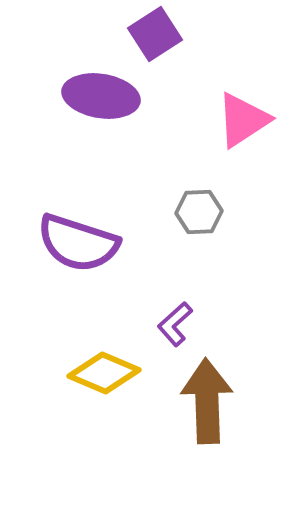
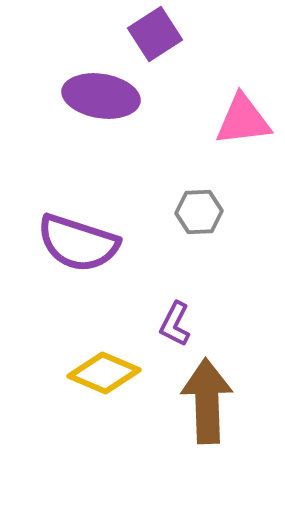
pink triangle: rotated 26 degrees clockwise
purple L-shape: rotated 21 degrees counterclockwise
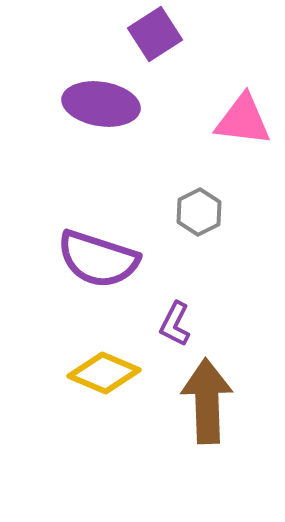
purple ellipse: moved 8 px down
pink triangle: rotated 14 degrees clockwise
gray hexagon: rotated 24 degrees counterclockwise
purple semicircle: moved 20 px right, 16 px down
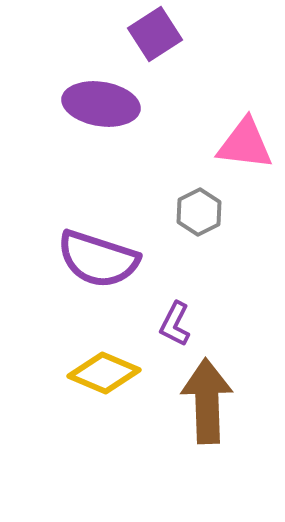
pink triangle: moved 2 px right, 24 px down
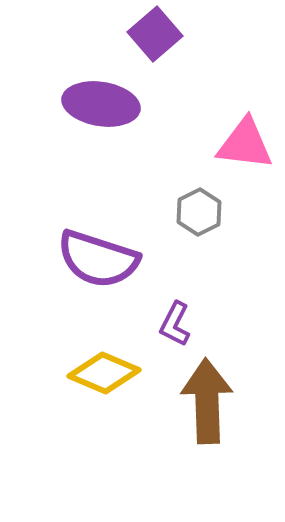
purple square: rotated 8 degrees counterclockwise
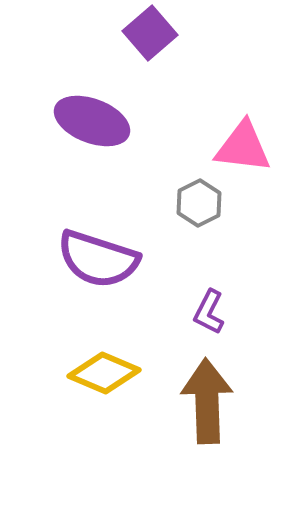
purple square: moved 5 px left, 1 px up
purple ellipse: moved 9 px left, 17 px down; rotated 12 degrees clockwise
pink triangle: moved 2 px left, 3 px down
gray hexagon: moved 9 px up
purple L-shape: moved 34 px right, 12 px up
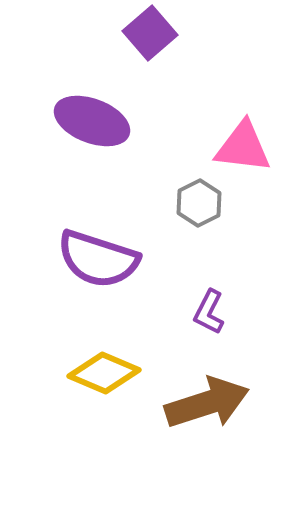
brown arrow: moved 2 px down; rotated 74 degrees clockwise
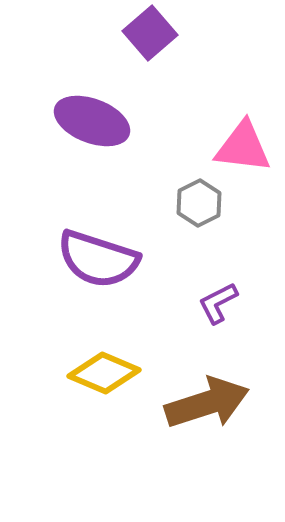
purple L-shape: moved 9 px right, 9 px up; rotated 36 degrees clockwise
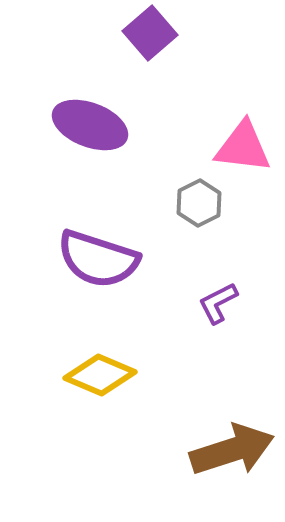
purple ellipse: moved 2 px left, 4 px down
yellow diamond: moved 4 px left, 2 px down
brown arrow: moved 25 px right, 47 px down
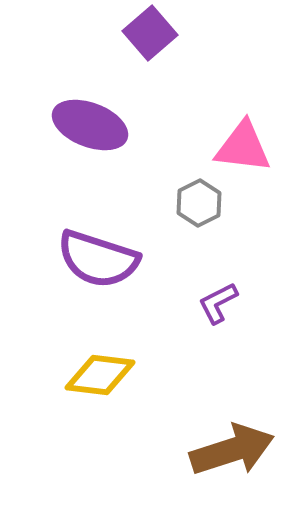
yellow diamond: rotated 16 degrees counterclockwise
